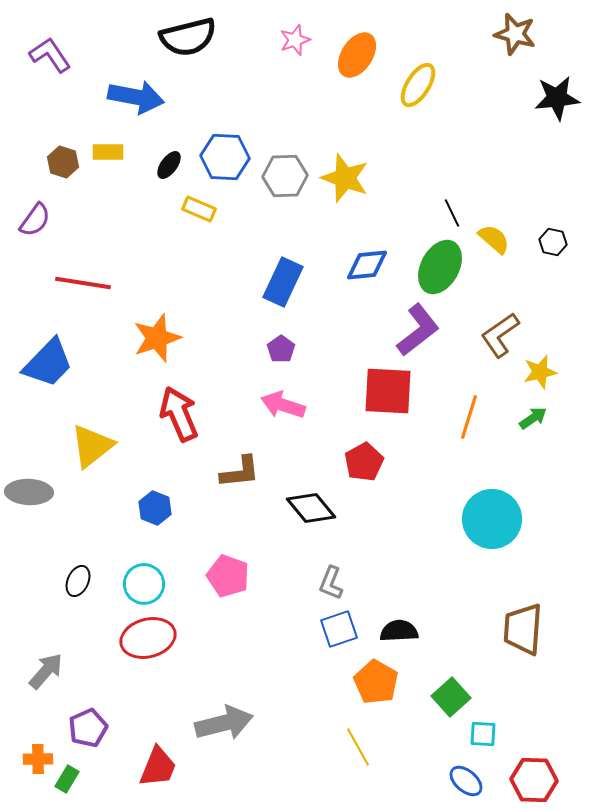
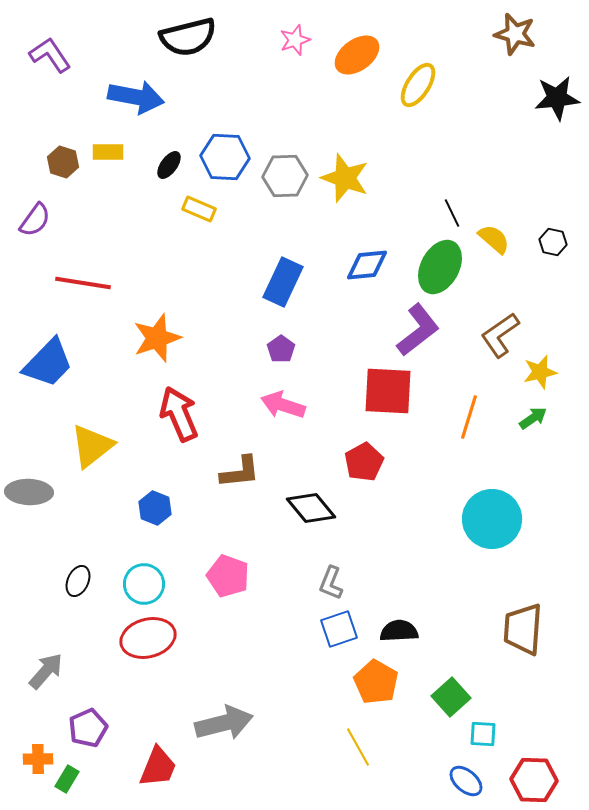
orange ellipse at (357, 55): rotated 21 degrees clockwise
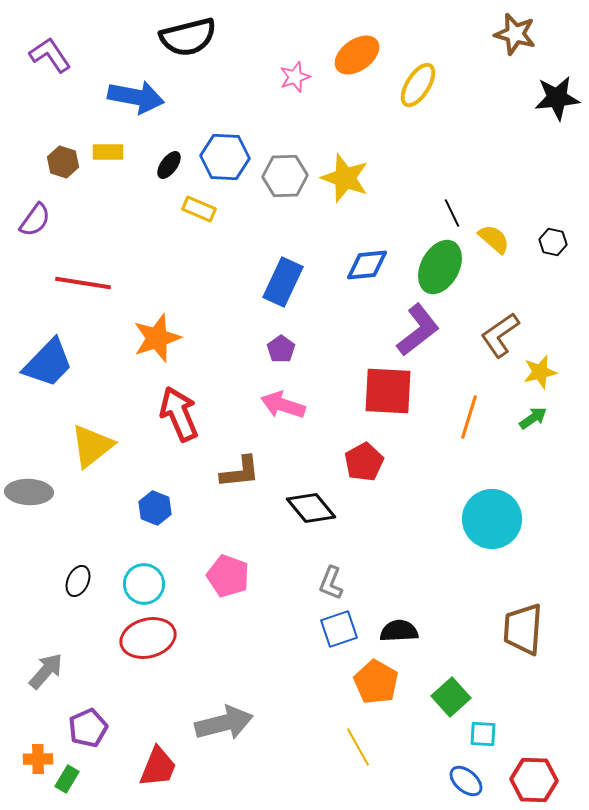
pink star at (295, 40): moved 37 px down
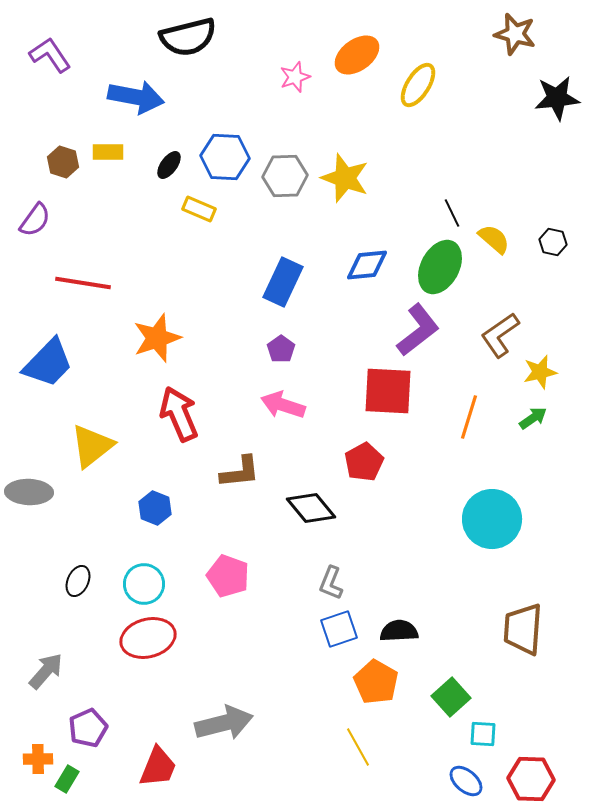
red hexagon at (534, 780): moved 3 px left, 1 px up
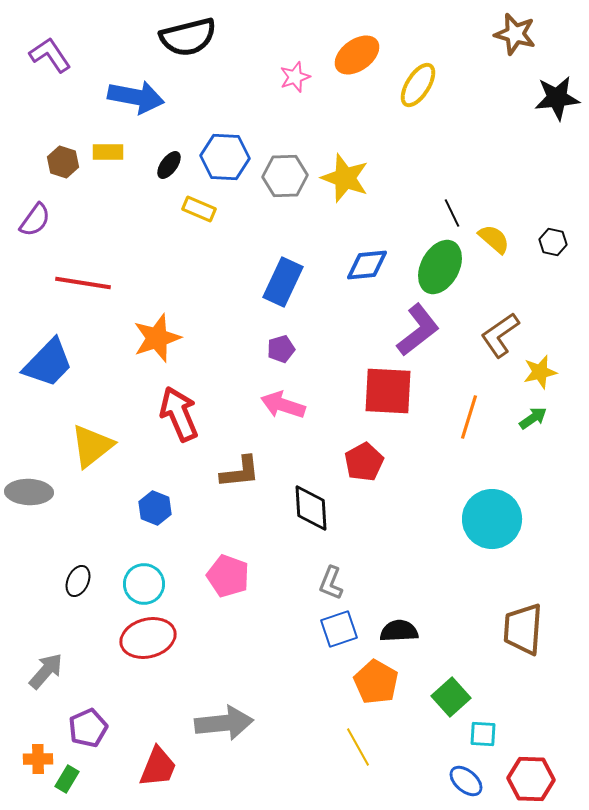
purple pentagon at (281, 349): rotated 20 degrees clockwise
black diamond at (311, 508): rotated 36 degrees clockwise
gray arrow at (224, 723): rotated 8 degrees clockwise
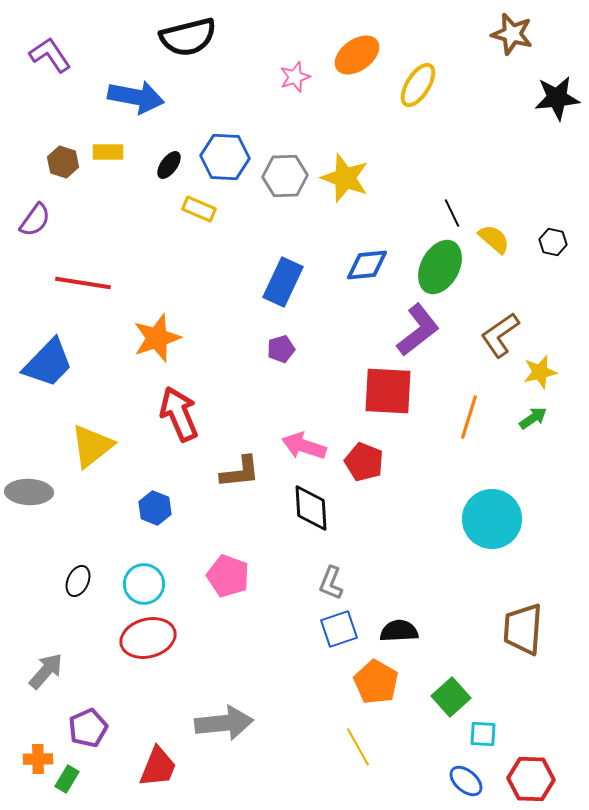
brown star at (515, 34): moved 3 px left
pink arrow at (283, 405): moved 21 px right, 41 px down
red pentagon at (364, 462): rotated 21 degrees counterclockwise
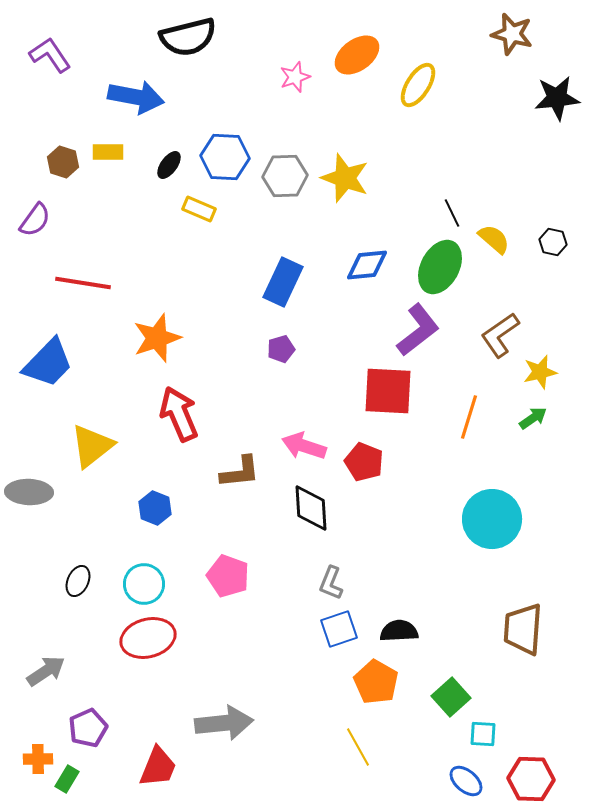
gray arrow at (46, 671): rotated 15 degrees clockwise
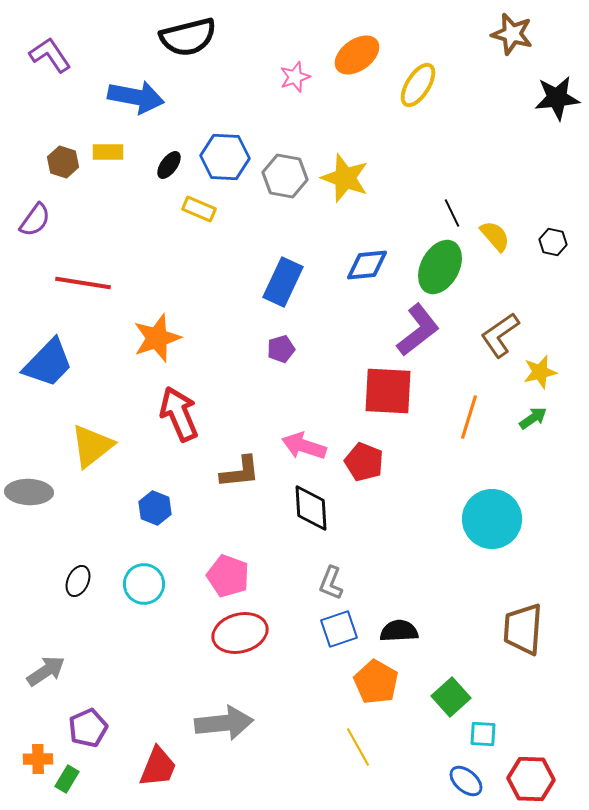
gray hexagon at (285, 176): rotated 12 degrees clockwise
yellow semicircle at (494, 239): moved 1 px right, 3 px up; rotated 8 degrees clockwise
red ellipse at (148, 638): moved 92 px right, 5 px up
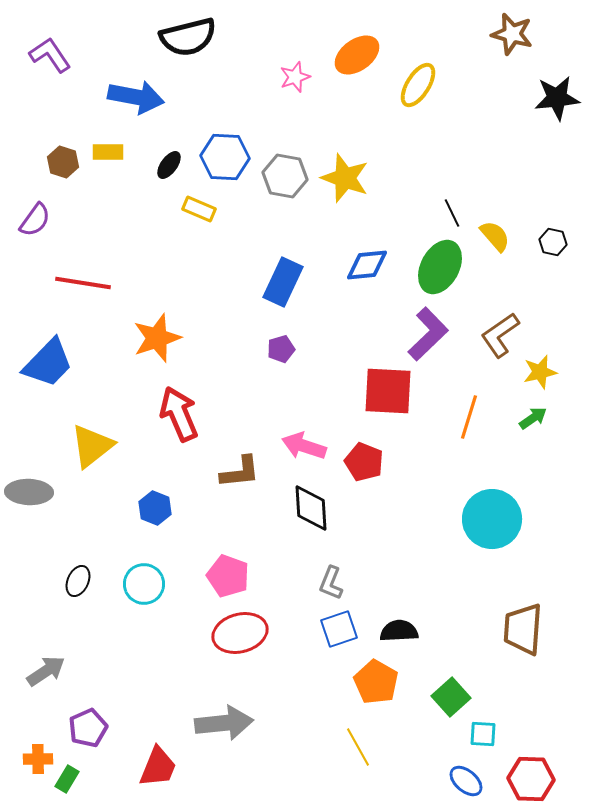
purple L-shape at (418, 330): moved 10 px right, 4 px down; rotated 6 degrees counterclockwise
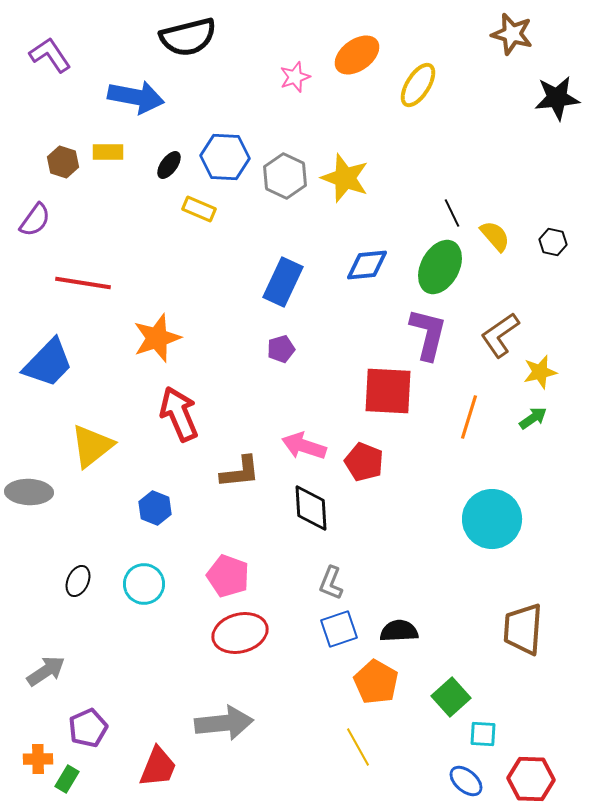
gray hexagon at (285, 176): rotated 15 degrees clockwise
purple L-shape at (428, 334): rotated 32 degrees counterclockwise
